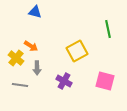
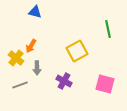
orange arrow: rotated 88 degrees clockwise
pink square: moved 3 px down
gray line: rotated 28 degrees counterclockwise
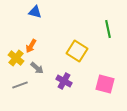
yellow square: rotated 30 degrees counterclockwise
gray arrow: rotated 48 degrees counterclockwise
